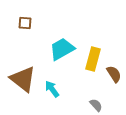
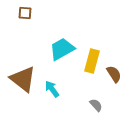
brown square: moved 10 px up
yellow rectangle: moved 1 px left, 2 px down
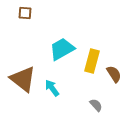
cyan arrow: moved 1 px up
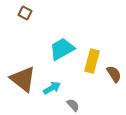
brown square: rotated 24 degrees clockwise
cyan arrow: rotated 96 degrees clockwise
gray semicircle: moved 23 px left
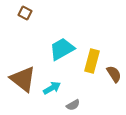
gray semicircle: rotated 104 degrees clockwise
